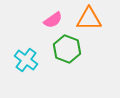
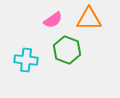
green hexagon: moved 1 px down
cyan cross: rotated 30 degrees counterclockwise
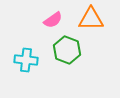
orange triangle: moved 2 px right
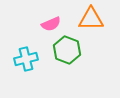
pink semicircle: moved 2 px left, 4 px down; rotated 12 degrees clockwise
cyan cross: moved 1 px up; rotated 20 degrees counterclockwise
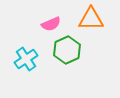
green hexagon: rotated 16 degrees clockwise
cyan cross: rotated 20 degrees counterclockwise
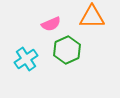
orange triangle: moved 1 px right, 2 px up
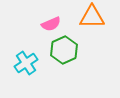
green hexagon: moved 3 px left
cyan cross: moved 4 px down
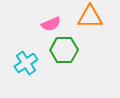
orange triangle: moved 2 px left
green hexagon: rotated 24 degrees clockwise
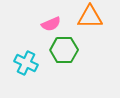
cyan cross: rotated 30 degrees counterclockwise
